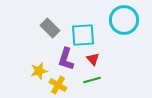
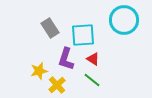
gray rectangle: rotated 12 degrees clockwise
red triangle: rotated 16 degrees counterclockwise
green line: rotated 54 degrees clockwise
yellow cross: moved 1 px left; rotated 18 degrees clockwise
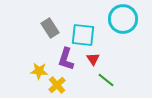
cyan circle: moved 1 px left, 1 px up
cyan square: rotated 10 degrees clockwise
red triangle: rotated 24 degrees clockwise
yellow star: rotated 18 degrees clockwise
green line: moved 14 px right
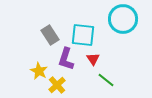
gray rectangle: moved 7 px down
yellow star: rotated 24 degrees clockwise
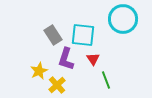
gray rectangle: moved 3 px right
yellow star: rotated 18 degrees clockwise
green line: rotated 30 degrees clockwise
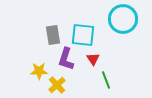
gray rectangle: rotated 24 degrees clockwise
yellow star: rotated 24 degrees clockwise
